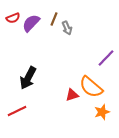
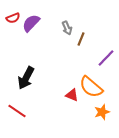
brown line: moved 27 px right, 20 px down
black arrow: moved 2 px left
red triangle: rotated 40 degrees clockwise
red line: rotated 60 degrees clockwise
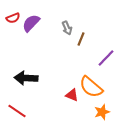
black arrow: rotated 65 degrees clockwise
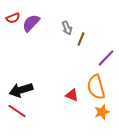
black arrow: moved 5 px left, 12 px down; rotated 20 degrees counterclockwise
orange semicircle: moved 5 px right; rotated 35 degrees clockwise
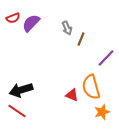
orange semicircle: moved 5 px left
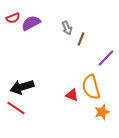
purple semicircle: rotated 18 degrees clockwise
black arrow: moved 1 px right, 3 px up
red line: moved 1 px left, 3 px up
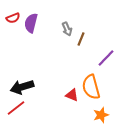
purple semicircle: rotated 48 degrees counterclockwise
gray arrow: moved 1 px down
red line: rotated 72 degrees counterclockwise
orange star: moved 1 px left, 3 px down
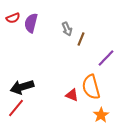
red line: rotated 12 degrees counterclockwise
orange star: rotated 14 degrees counterclockwise
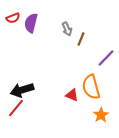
black arrow: moved 3 px down
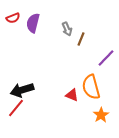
purple semicircle: moved 2 px right
